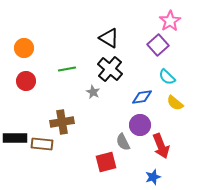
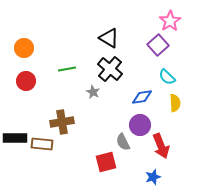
yellow semicircle: rotated 132 degrees counterclockwise
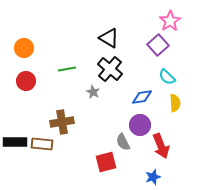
black rectangle: moved 4 px down
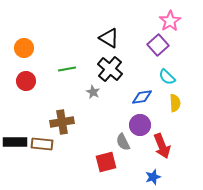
red arrow: moved 1 px right
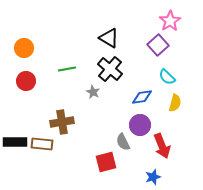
yellow semicircle: rotated 18 degrees clockwise
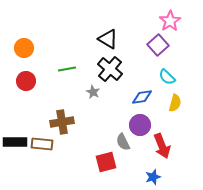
black triangle: moved 1 px left, 1 px down
